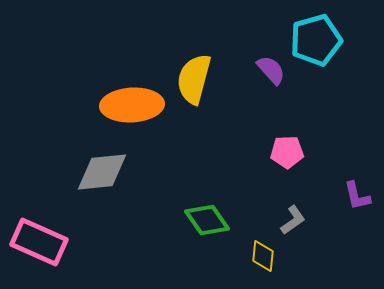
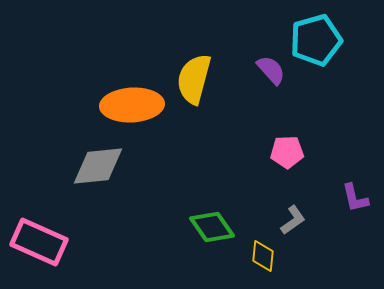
gray diamond: moved 4 px left, 6 px up
purple L-shape: moved 2 px left, 2 px down
green diamond: moved 5 px right, 7 px down
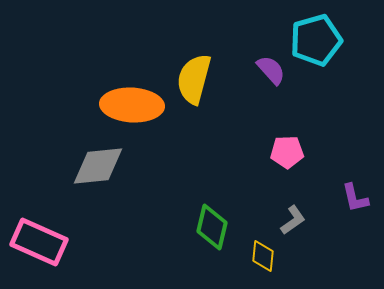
orange ellipse: rotated 6 degrees clockwise
green diamond: rotated 48 degrees clockwise
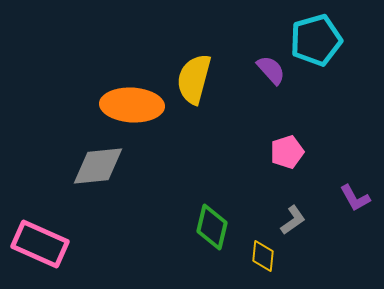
pink pentagon: rotated 16 degrees counterclockwise
purple L-shape: rotated 16 degrees counterclockwise
pink rectangle: moved 1 px right, 2 px down
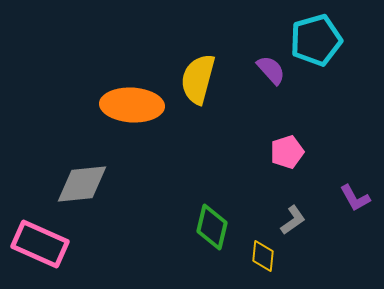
yellow semicircle: moved 4 px right
gray diamond: moved 16 px left, 18 px down
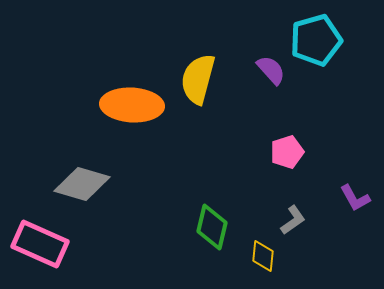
gray diamond: rotated 22 degrees clockwise
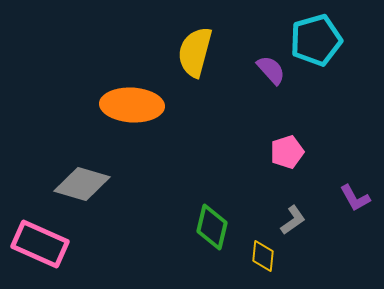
yellow semicircle: moved 3 px left, 27 px up
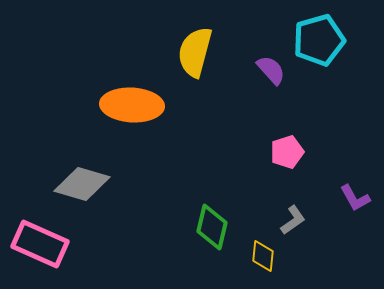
cyan pentagon: moved 3 px right
